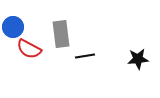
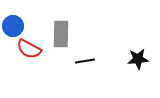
blue circle: moved 1 px up
gray rectangle: rotated 8 degrees clockwise
black line: moved 5 px down
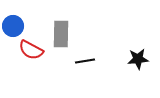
red semicircle: moved 2 px right, 1 px down
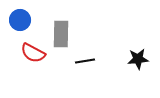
blue circle: moved 7 px right, 6 px up
red semicircle: moved 2 px right, 3 px down
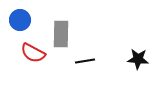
black star: rotated 10 degrees clockwise
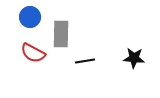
blue circle: moved 10 px right, 3 px up
black star: moved 4 px left, 1 px up
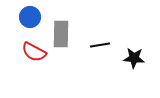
red semicircle: moved 1 px right, 1 px up
black line: moved 15 px right, 16 px up
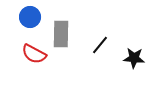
black line: rotated 42 degrees counterclockwise
red semicircle: moved 2 px down
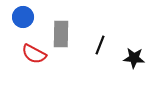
blue circle: moved 7 px left
black line: rotated 18 degrees counterclockwise
